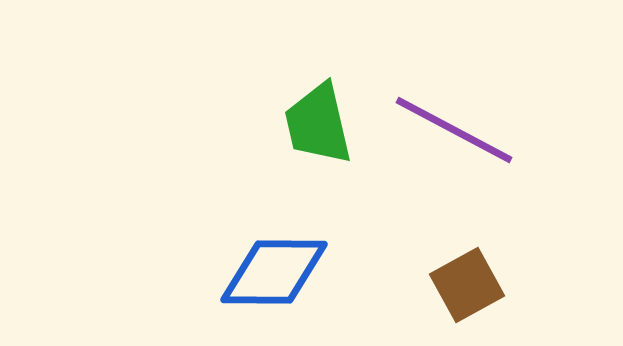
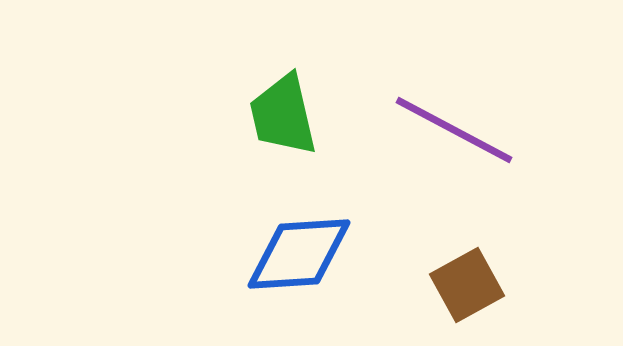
green trapezoid: moved 35 px left, 9 px up
blue diamond: moved 25 px right, 18 px up; rotated 4 degrees counterclockwise
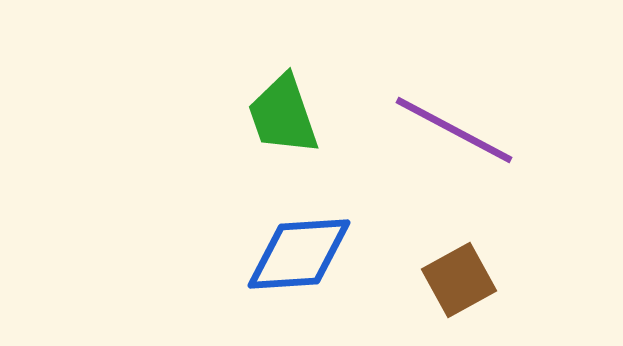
green trapezoid: rotated 6 degrees counterclockwise
brown square: moved 8 px left, 5 px up
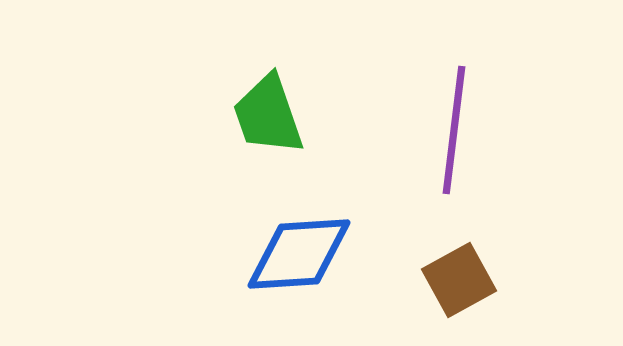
green trapezoid: moved 15 px left
purple line: rotated 69 degrees clockwise
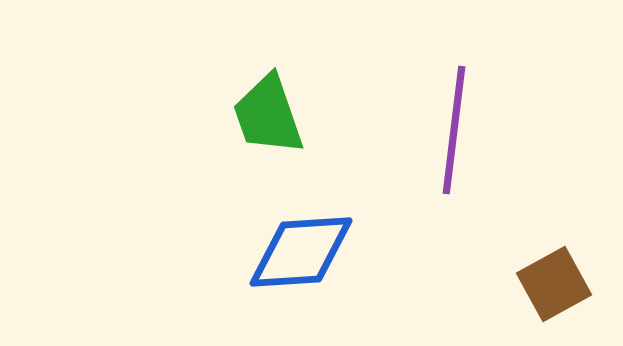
blue diamond: moved 2 px right, 2 px up
brown square: moved 95 px right, 4 px down
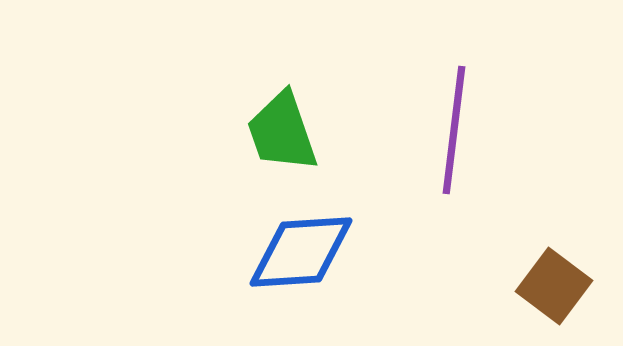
green trapezoid: moved 14 px right, 17 px down
brown square: moved 2 px down; rotated 24 degrees counterclockwise
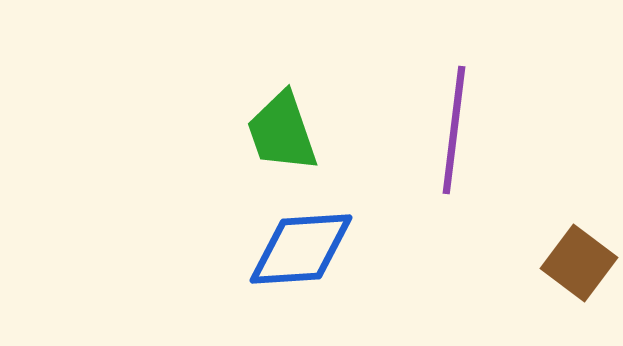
blue diamond: moved 3 px up
brown square: moved 25 px right, 23 px up
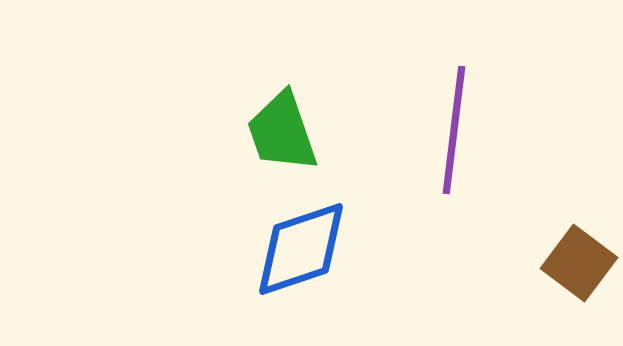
blue diamond: rotated 15 degrees counterclockwise
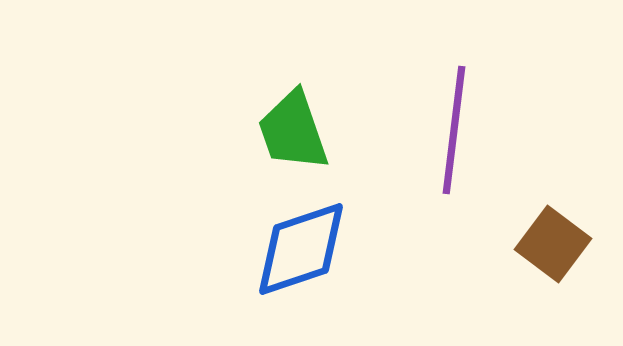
green trapezoid: moved 11 px right, 1 px up
brown square: moved 26 px left, 19 px up
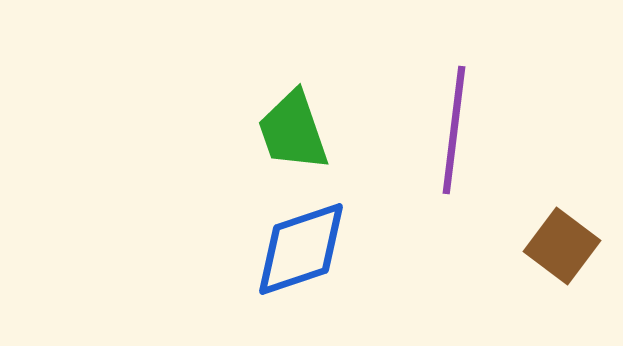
brown square: moved 9 px right, 2 px down
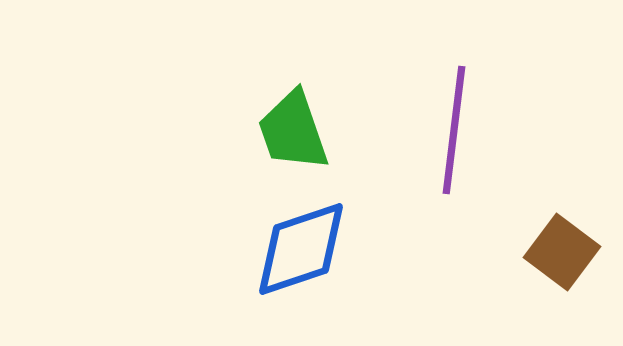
brown square: moved 6 px down
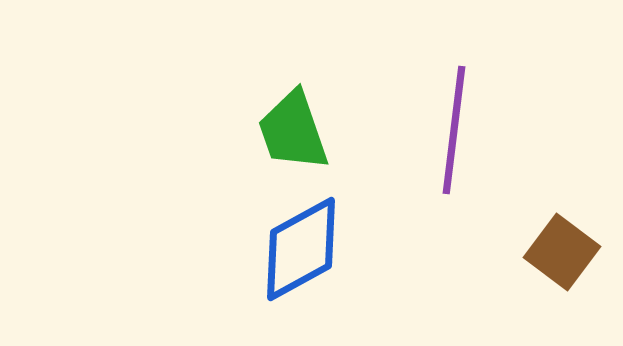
blue diamond: rotated 10 degrees counterclockwise
